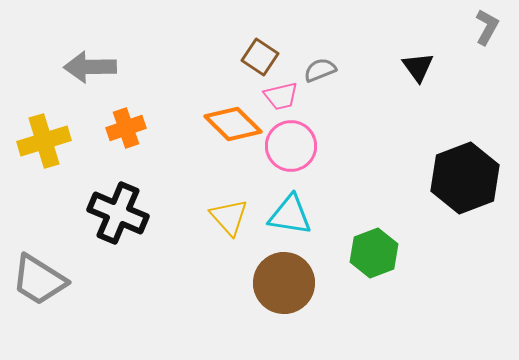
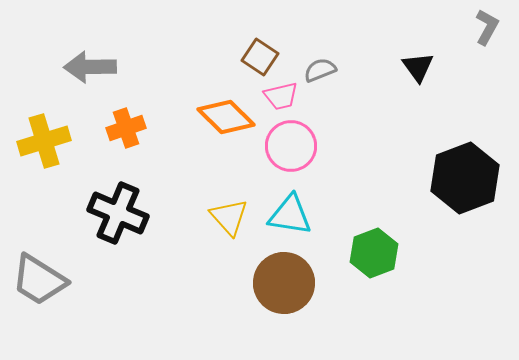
orange diamond: moved 7 px left, 7 px up
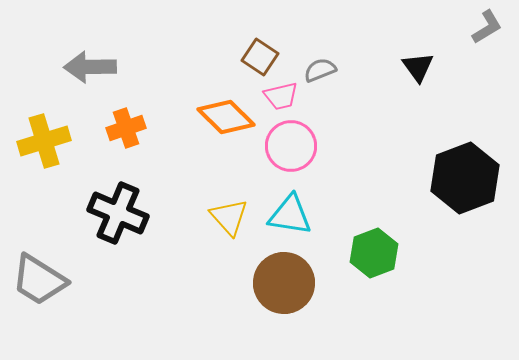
gray L-shape: rotated 30 degrees clockwise
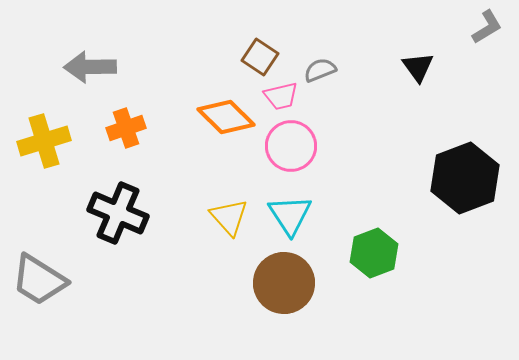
cyan triangle: rotated 48 degrees clockwise
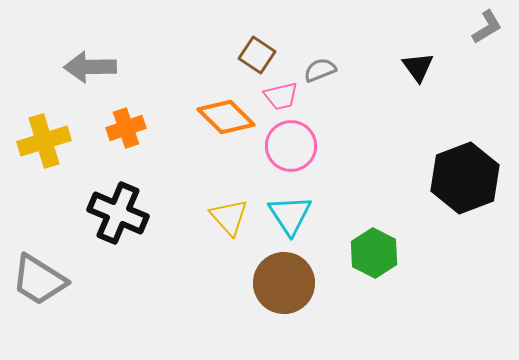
brown square: moved 3 px left, 2 px up
green hexagon: rotated 12 degrees counterclockwise
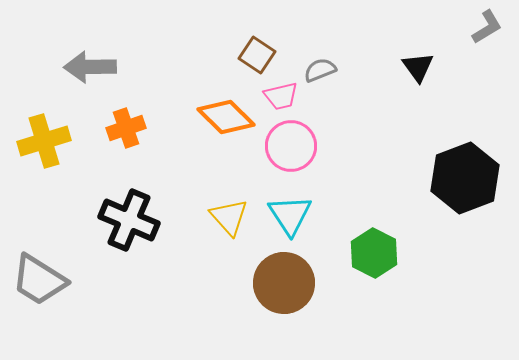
black cross: moved 11 px right, 7 px down
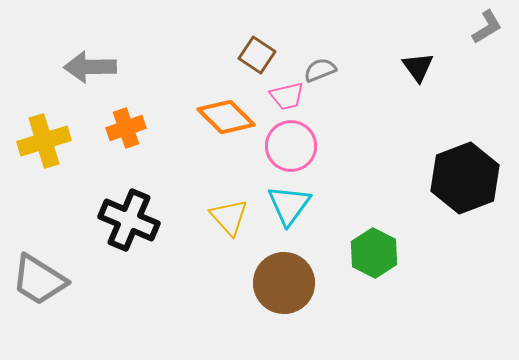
pink trapezoid: moved 6 px right
cyan triangle: moved 1 px left, 10 px up; rotated 9 degrees clockwise
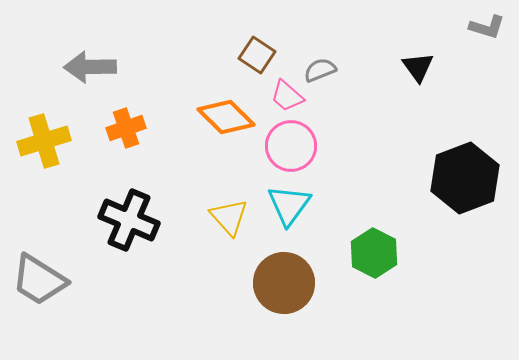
gray L-shape: rotated 48 degrees clockwise
pink trapezoid: rotated 54 degrees clockwise
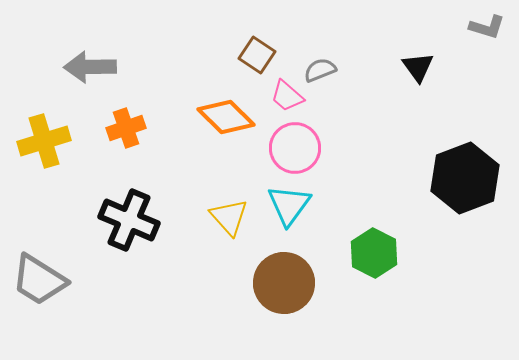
pink circle: moved 4 px right, 2 px down
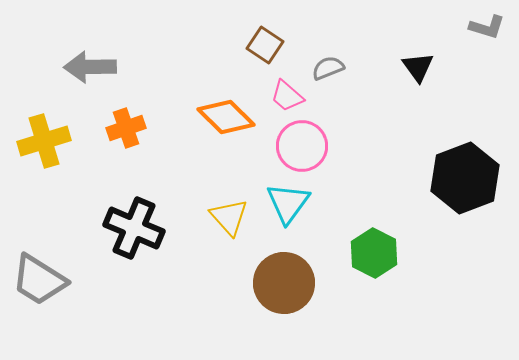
brown square: moved 8 px right, 10 px up
gray semicircle: moved 8 px right, 2 px up
pink circle: moved 7 px right, 2 px up
cyan triangle: moved 1 px left, 2 px up
black cross: moved 5 px right, 8 px down
